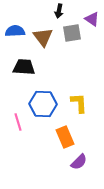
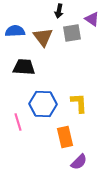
orange rectangle: rotated 10 degrees clockwise
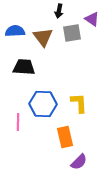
pink line: rotated 18 degrees clockwise
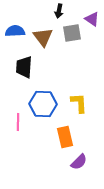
black trapezoid: rotated 90 degrees counterclockwise
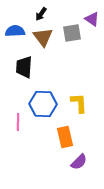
black arrow: moved 18 px left, 3 px down; rotated 24 degrees clockwise
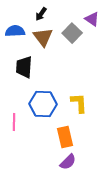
gray square: rotated 36 degrees counterclockwise
pink line: moved 4 px left
purple semicircle: moved 11 px left
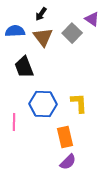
black trapezoid: rotated 25 degrees counterclockwise
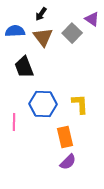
yellow L-shape: moved 1 px right, 1 px down
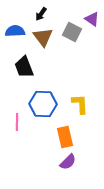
gray square: moved 1 px up; rotated 18 degrees counterclockwise
pink line: moved 3 px right
